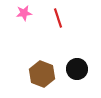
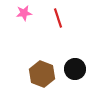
black circle: moved 2 px left
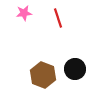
brown hexagon: moved 1 px right, 1 px down
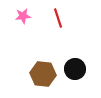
pink star: moved 1 px left, 3 px down
brown hexagon: moved 1 px up; rotated 15 degrees counterclockwise
